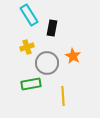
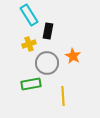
black rectangle: moved 4 px left, 3 px down
yellow cross: moved 2 px right, 3 px up
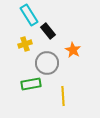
black rectangle: rotated 49 degrees counterclockwise
yellow cross: moved 4 px left
orange star: moved 6 px up
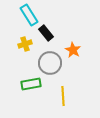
black rectangle: moved 2 px left, 2 px down
gray circle: moved 3 px right
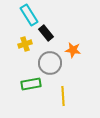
orange star: rotated 21 degrees counterclockwise
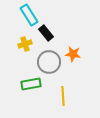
orange star: moved 4 px down
gray circle: moved 1 px left, 1 px up
